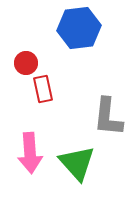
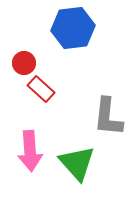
blue hexagon: moved 6 px left
red circle: moved 2 px left
red rectangle: moved 2 px left; rotated 36 degrees counterclockwise
pink arrow: moved 2 px up
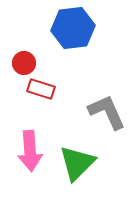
red rectangle: rotated 24 degrees counterclockwise
gray L-shape: moved 1 px left, 5 px up; rotated 150 degrees clockwise
green triangle: rotated 27 degrees clockwise
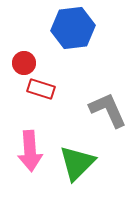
gray L-shape: moved 1 px right, 2 px up
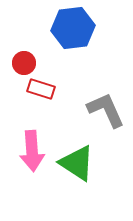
gray L-shape: moved 2 px left
pink arrow: moved 2 px right
green triangle: rotated 42 degrees counterclockwise
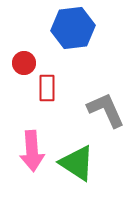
red rectangle: moved 6 px right, 1 px up; rotated 72 degrees clockwise
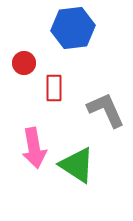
red rectangle: moved 7 px right
pink arrow: moved 2 px right, 3 px up; rotated 6 degrees counterclockwise
green triangle: moved 2 px down
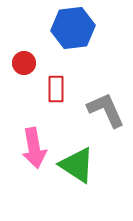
red rectangle: moved 2 px right, 1 px down
